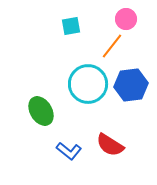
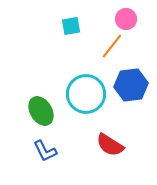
cyan circle: moved 2 px left, 10 px down
blue L-shape: moved 24 px left; rotated 25 degrees clockwise
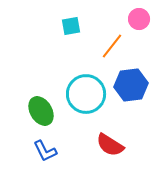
pink circle: moved 13 px right
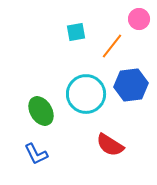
cyan square: moved 5 px right, 6 px down
blue L-shape: moved 9 px left, 3 px down
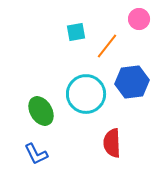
orange line: moved 5 px left
blue hexagon: moved 1 px right, 3 px up
red semicircle: moved 2 px right, 2 px up; rotated 56 degrees clockwise
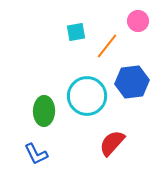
pink circle: moved 1 px left, 2 px down
cyan circle: moved 1 px right, 2 px down
green ellipse: moved 3 px right; rotated 32 degrees clockwise
red semicircle: rotated 44 degrees clockwise
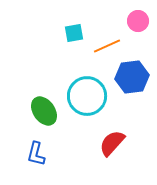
cyan square: moved 2 px left, 1 px down
orange line: rotated 28 degrees clockwise
blue hexagon: moved 5 px up
green ellipse: rotated 36 degrees counterclockwise
blue L-shape: rotated 40 degrees clockwise
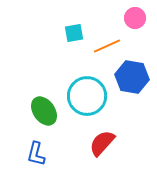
pink circle: moved 3 px left, 3 px up
blue hexagon: rotated 16 degrees clockwise
red semicircle: moved 10 px left
